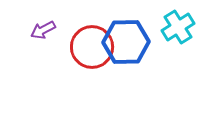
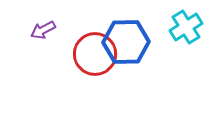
cyan cross: moved 8 px right
red circle: moved 3 px right, 7 px down
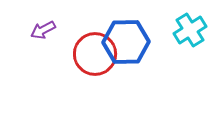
cyan cross: moved 4 px right, 3 px down
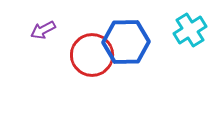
red circle: moved 3 px left, 1 px down
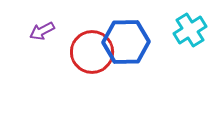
purple arrow: moved 1 px left, 1 px down
red circle: moved 3 px up
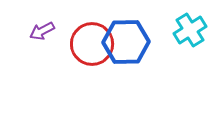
red circle: moved 8 px up
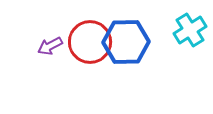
purple arrow: moved 8 px right, 15 px down
red circle: moved 2 px left, 2 px up
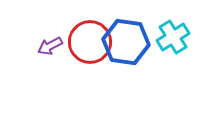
cyan cross: moved 17 px left, 7 px down
blue hexagon: rotated 9 degrees clockwise
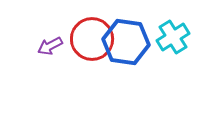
red circle: moved 2 px right, 3 px up
